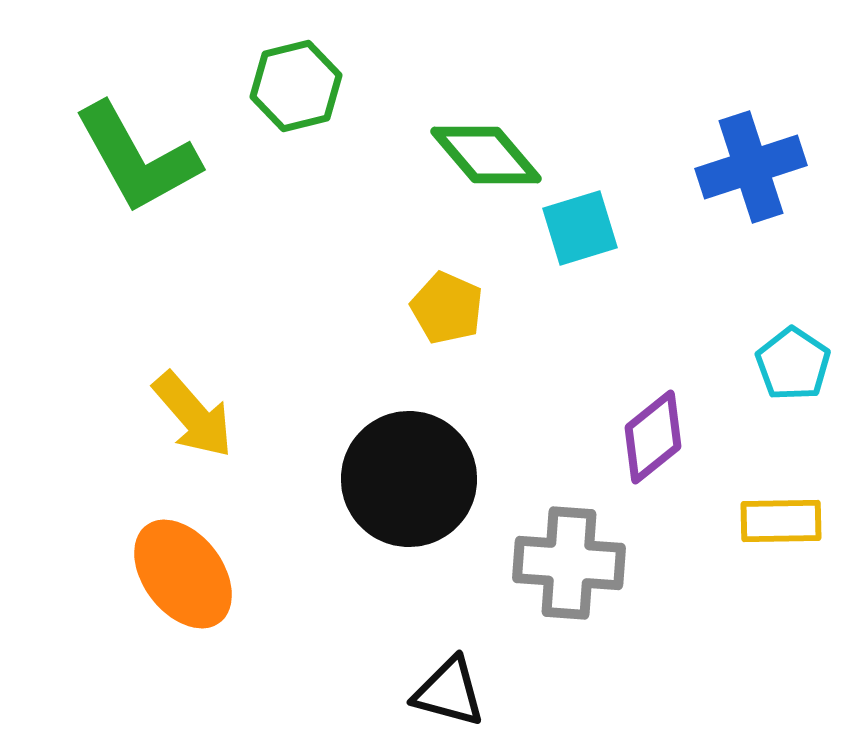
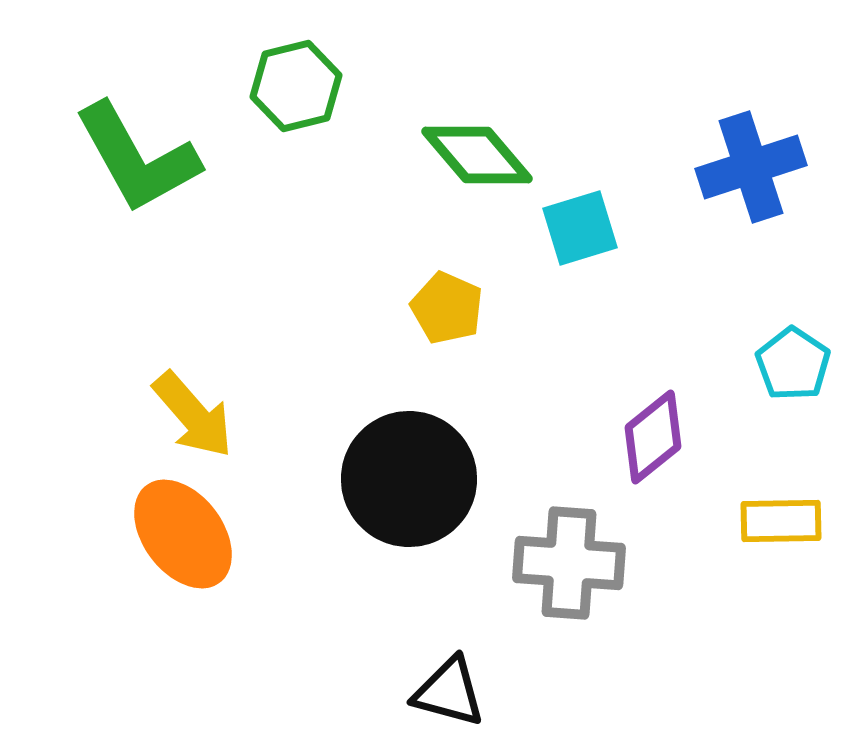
green diamond: moved 9 px left
orange ellipse: moved 40 px up
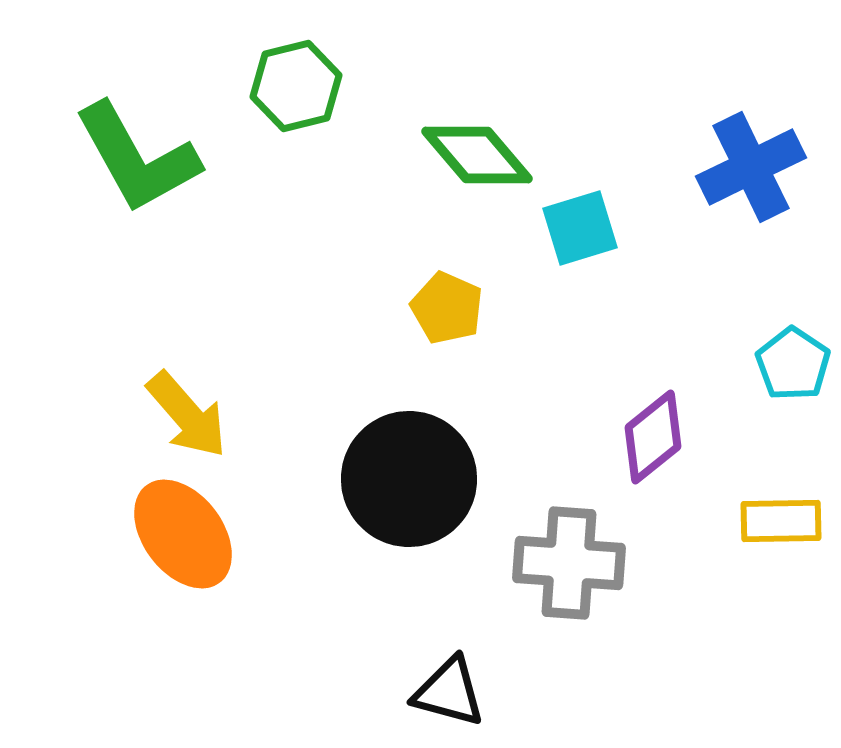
blue cross: rotated 8 degrees counterclockwise
yellow arrow: moved 6 px left
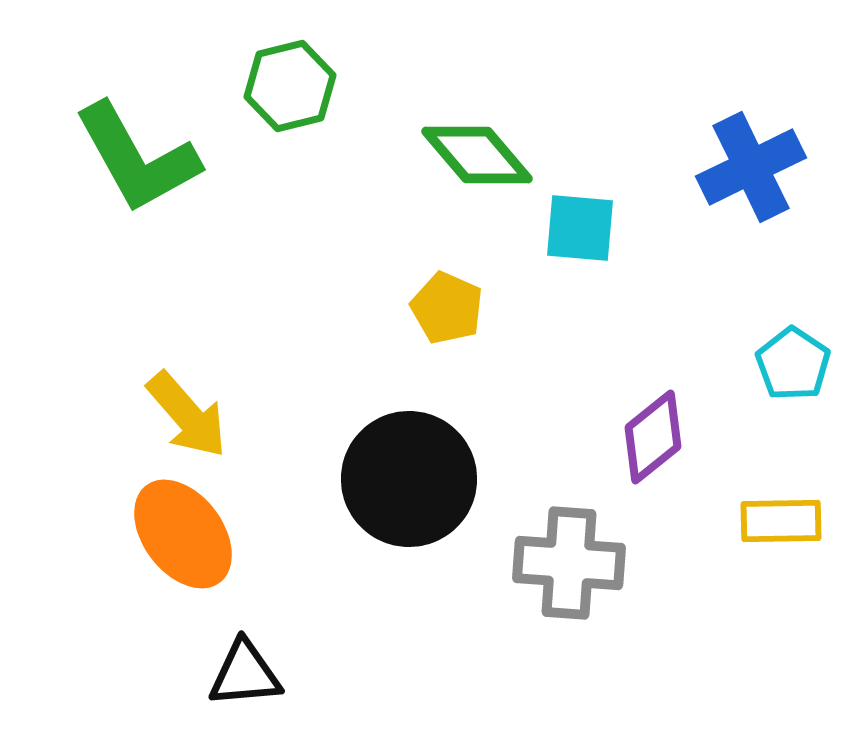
green hexagon: moved 6 px left
cyan square: rotated 22 degrees clockwise
black triangle: moved 204 px left, 18 px up; rotated 20 degrees counterclockwise
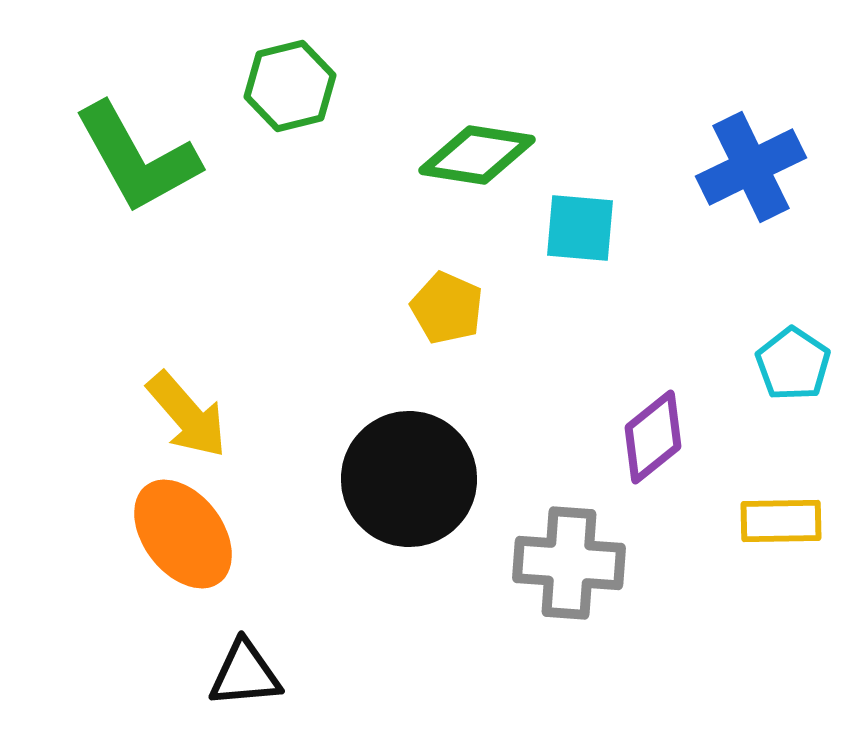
green diamond: rotated 41 degrees counterclockwise
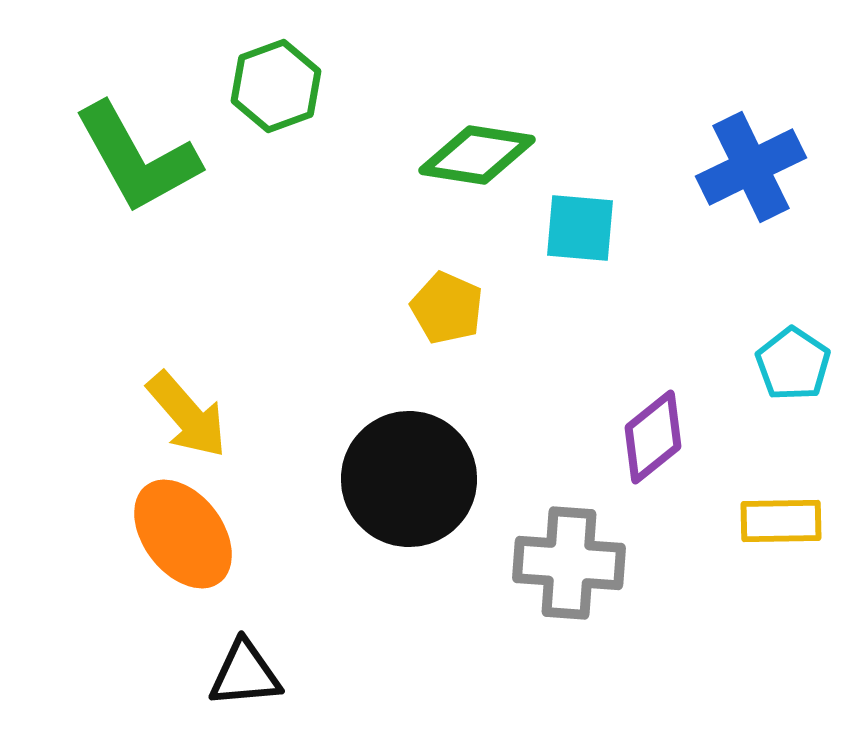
green hexagon: moved 14 px left; rotated 6 degrees counterclockwise
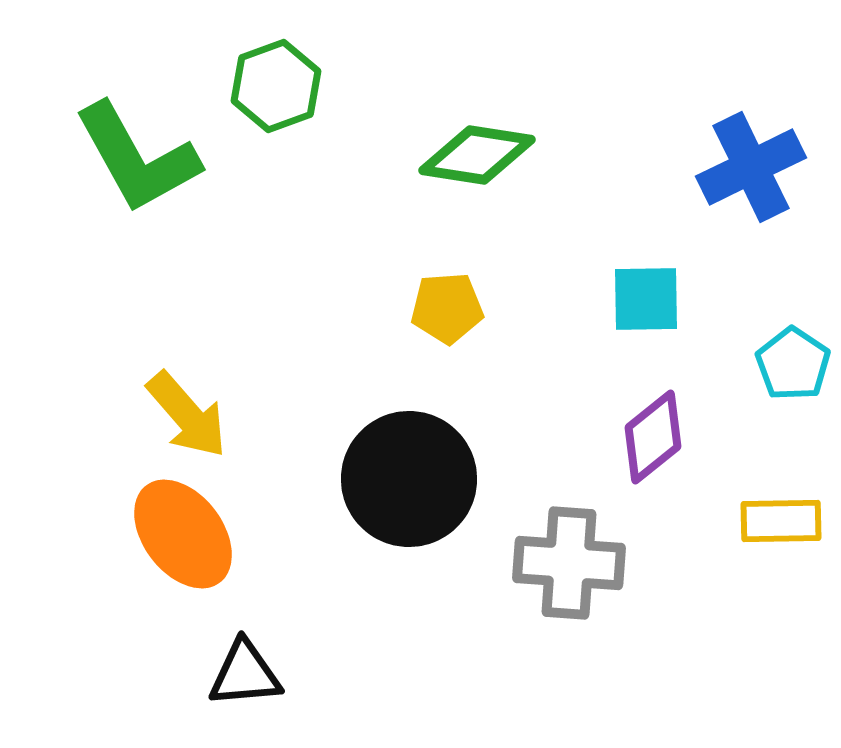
cyan square: moved 66 px right, 71 px down; rotated 6 degrees counterclockwise
yellow pentagon: rotated 28 degrees counterclockwise
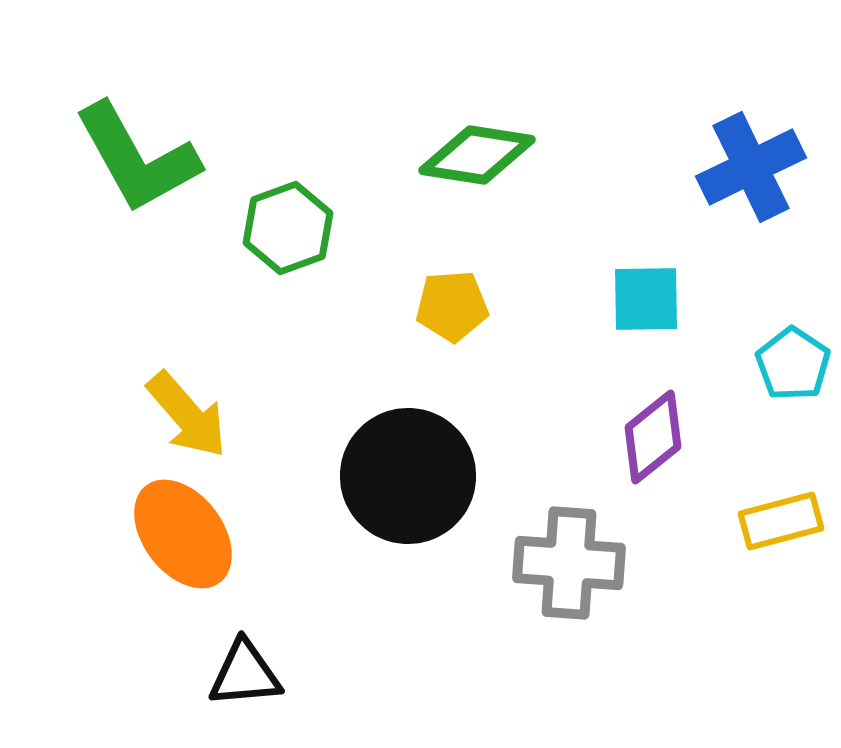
green hexagon: moved 12 px right, 142 px down
yellow pentagon: moved 5 px right, 2 px up
black circle: moved 1 px left, 3 px up
yellow rectangle: rotated 14 degrees counterclockwise
